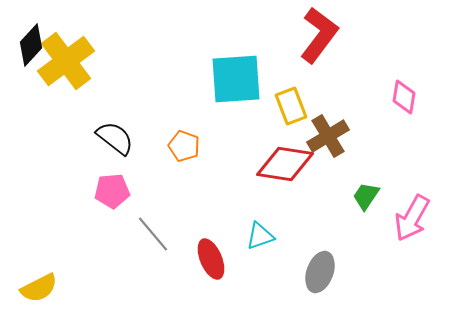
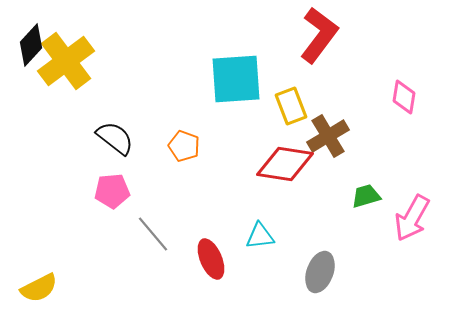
green trapezoid: rotated 40 degrees clockwise
cyan triangle: rotated 12 degrees clockwise
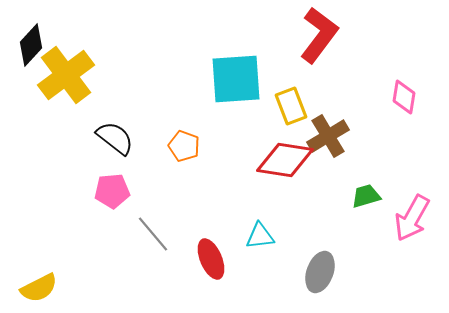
yellow cross: moved 14 px down
red diamond: moved 4 px up
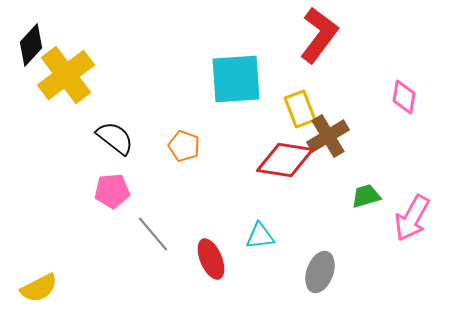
yellow rectangle: moved 9 px right, 3 px down
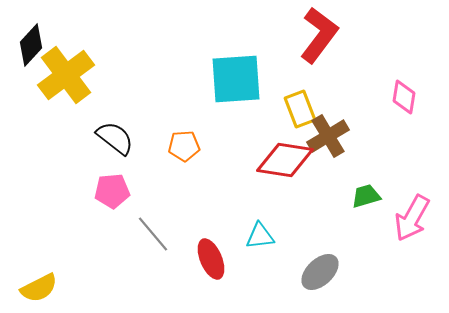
orange pentagon: rotated 24 degrees counterclockwise
gray ellipse: rotated 27 degrees clockwise
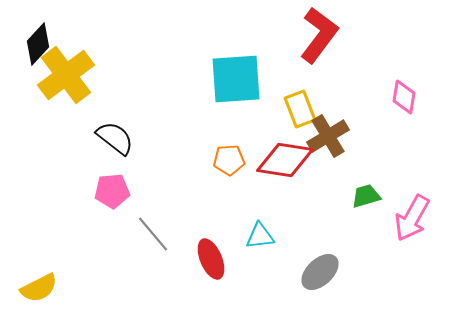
black diamond: moved 7 px right, 1 px up
orange pentagon: moved 45 px right, 14 px down
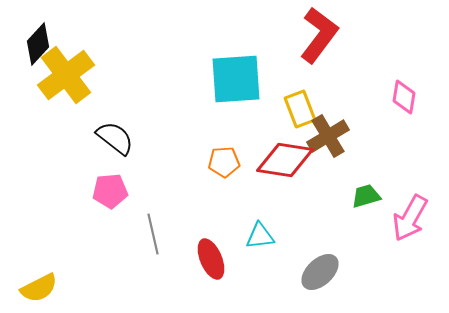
orange pentagon: moved 5 px left, 2 px down
pink pentagon: moved 2 px left
pink arrow: moved 2 px left
gray line: rotated 27 degrees clockwise
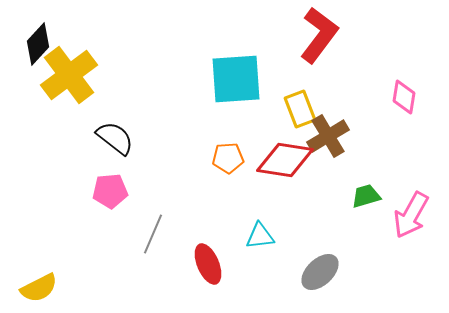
yellow cross: moved 3 px right
orange pentagon: moved 4 px right, 4 px up
pink arrow: moved 1 px right, 3 px up
gray line: rotated 36 degrees clockwise
red ellipse: moved 3 px left, 5 px down
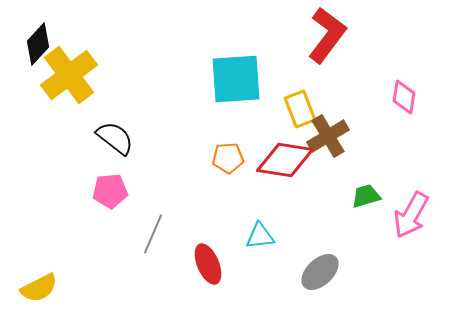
red L-shape: moved 8 px right
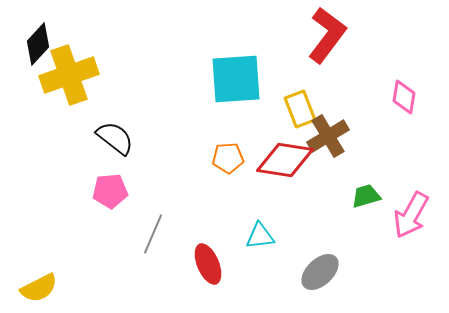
yellow cross: rotated 18 degrees clockwise
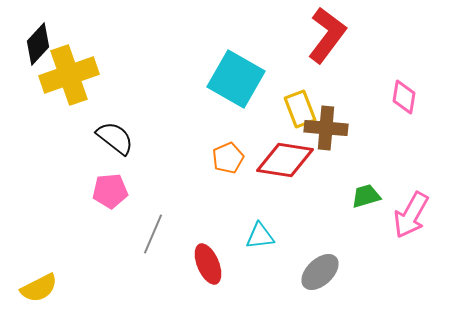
cyan square: rotated 34 degrees clockwise
brown cross: moved 2 px left, 8 px up; rotated 36 degrees clockwise
orange pentagon: rotated 20 degrees counterclockwise
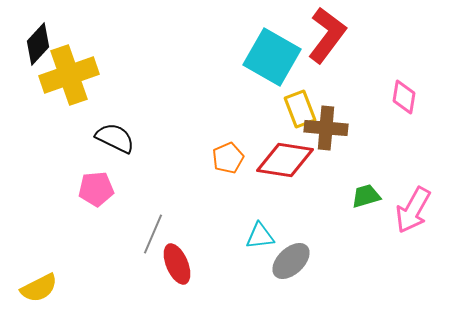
cyan square: moved 36 px right, 22 px up
black semicircle: rotated 12 degrees counterclockwise
pink pentagon: moved 14 px left, 2 px up
pink arrow: moved 2 px right, 5 px up
red ellipse: moved 31 px left
gray ellipse: moved 29 px left, 11 px up
